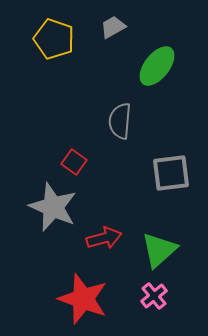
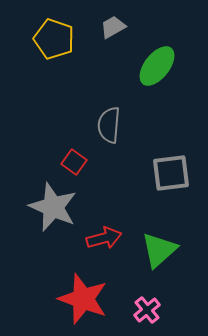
gray semicircle: moved 11 px left, 4 px down
pink cross: moved 7 px left, 14 px down
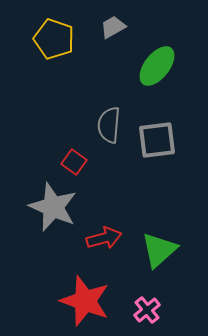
gray square: moved 14 px left, 33 px up
red star: moved 2 px right, 2 px down
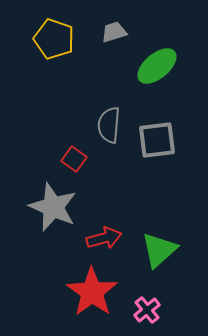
gray trapezoid: moved 1 px right, 5 px down; rotated 12 degrees clockwise
green ellipse: rotated 12 degrees clockwise
red square: moved 3 px up
red star: moved 7 px right, 9 px up; rotated 15 degrees clockwise
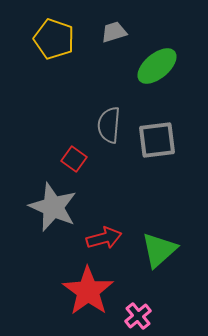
red star: moved 4 px left, 1 px up
pink cross: moved 9 px left, 6 px down
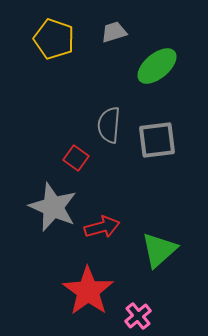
red square: moved 2 px right, 1 px up
red arrow: moved 2 px left, 11 px up
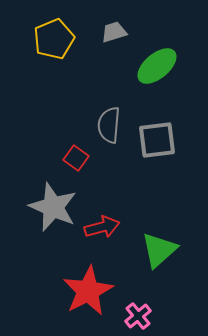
yellow pentagon: rotated 30 degrees clockwise
red star: rotated 9 degrees clockwise
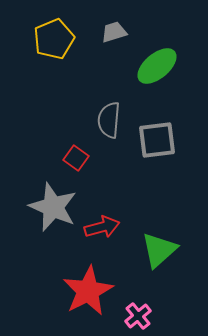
gray semicircle: moved 5 px up
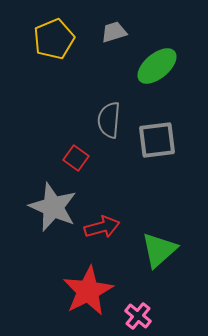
pink cross: rotated 12 degrees counterclockwise
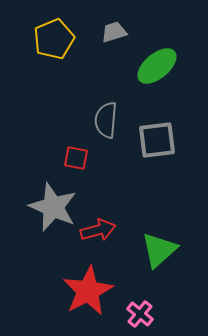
gray semicircle: moved 3 px left
red square: rotated 25 degrees counterclockwise
red arrow: moved 4 px left, 3 px down
pink cross: moved 2 px right, 2 px up
